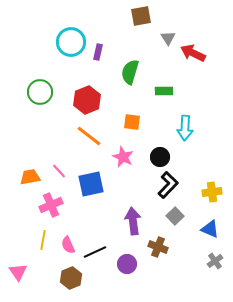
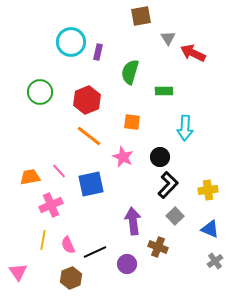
yellow cross: moved 4 px left, 2 px up
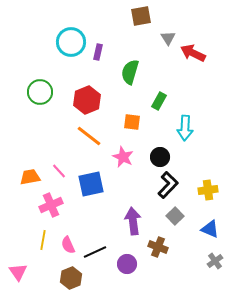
green rectangle: moved 5 px left, 10 px down; rotated 60 degrees counterclockwise
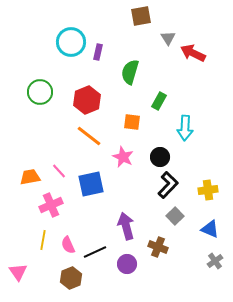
purple arrow: moved 7 px left, 5 px down; rotated 8 degrees counterclockwise
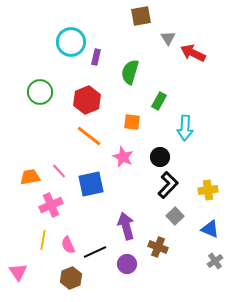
purple rectangle: moved 2 px left, 5 px down
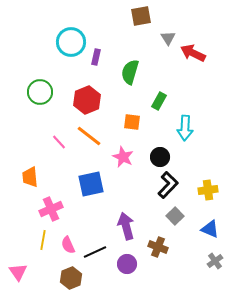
pink line: moved 29 px up
orange trapezoid: rotated 85 degrees counterclockwise
pink cross: moved 4 px down
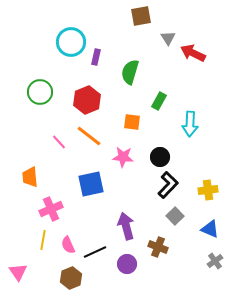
cyan arrow: moved 5 px right, 4 px up
pink star: rotated 20 degrees counterclockwise
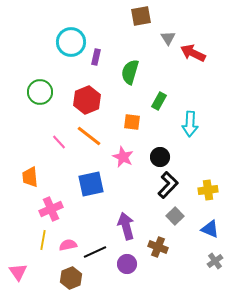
pink star: rotated 20 degrees clockwise
pink semicircle: rotated 102 degrees clockwise
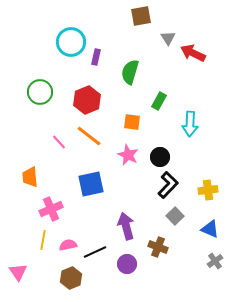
pink star: moved 5 px right, 2 px up
